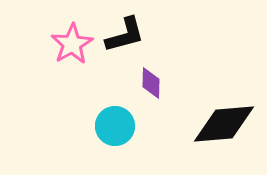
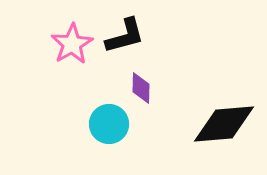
black L-shape: moved 1 px down
purple diamond: moved 10 px left, 5 px down
cyan circle: moved 6 px left, 2 px up
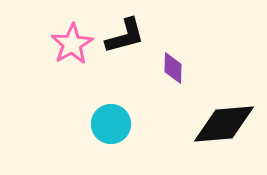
purple diamond: moved 32 px right, 20 px up
cyan circle: moved 2 px right
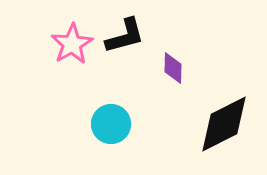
black diamond: rotated 22 degrees counterclockwise
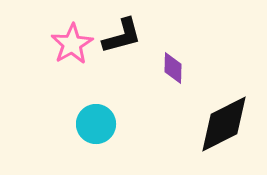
black L-shape: moved 3 px left
cyan circle: moved 15 px left
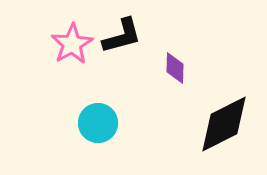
purple diamond: moved 2 px right
cyan circle: moved 2 px right, 1 px up
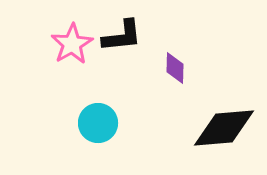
black L-shape: rotated 9 degrees clockwise
black diamond: moved 4 px down; rotated 22 degrees clockwise
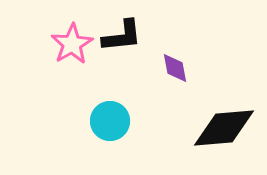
purple diamond: rotated 12 degrees counterclockwise
cyan circle: moved 12 px right, 2 px up
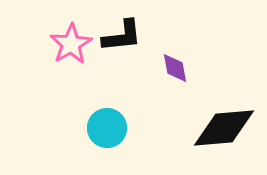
pink star: moved 1 px left
cyan circle: moved 3 px left, 7 px down
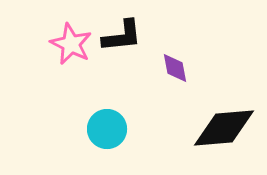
pink star: rotated 15 degrees counterclockwise
cyan circle: moved 1 px down
